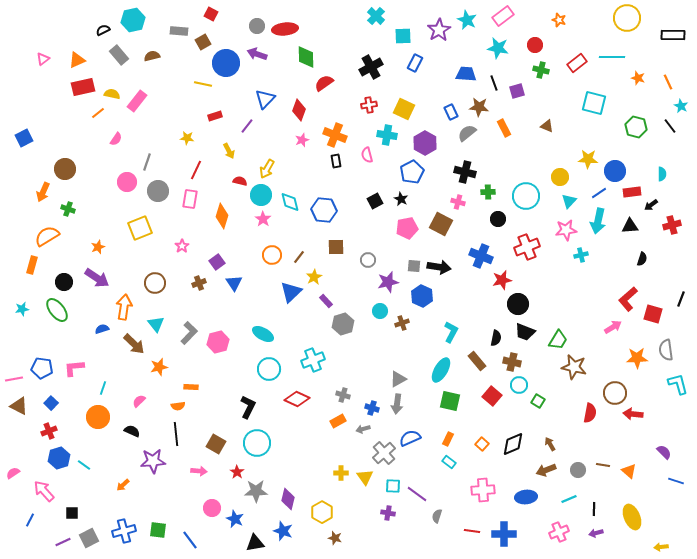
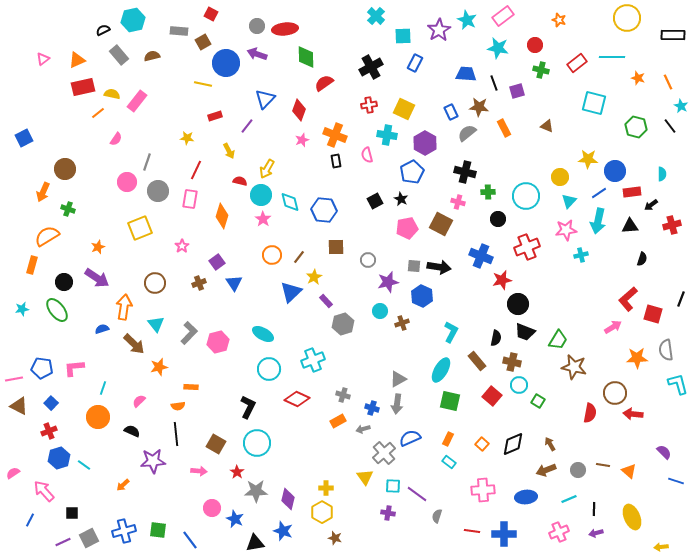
yellow cross at (341, 473): moved 15 px left, 15 px down
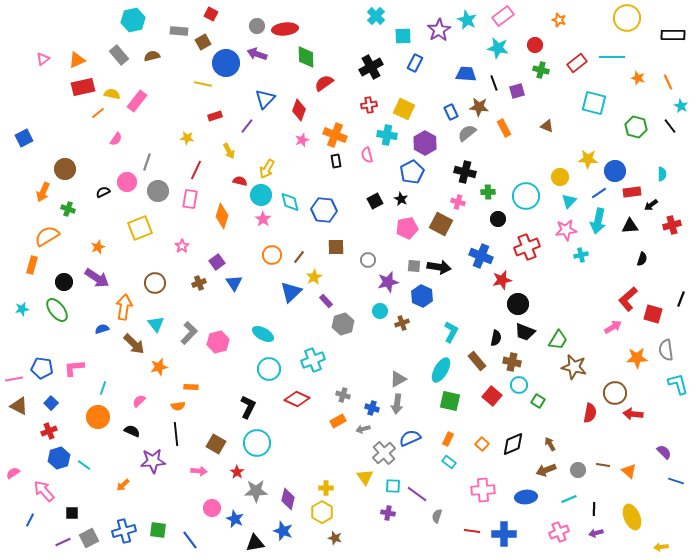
black semicircle at (103, 30): moved 162 px down
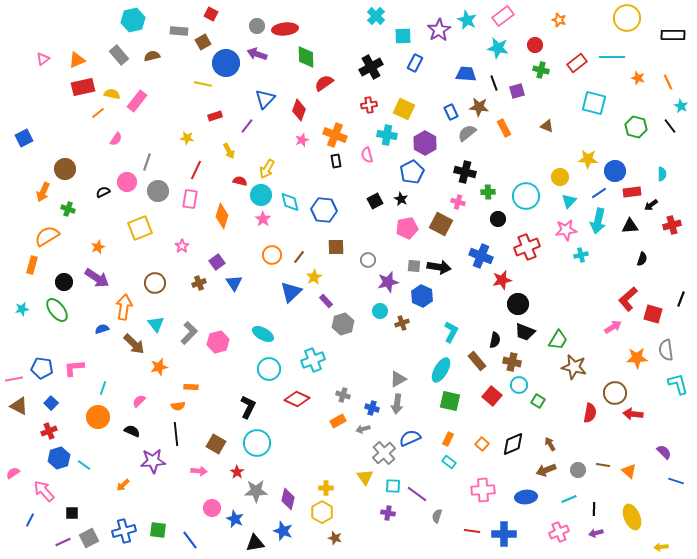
black semicircle at (496, 338): moved 1 px left, 2 px down
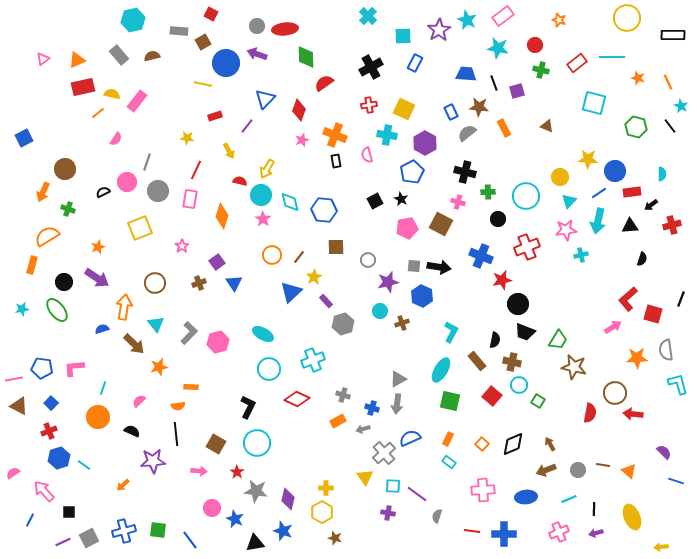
cyan cross at (376, 16): moved 8 px left
gray star at (256, 491): rotated 10 degrees clockwise
black square at (72, 513): moved 3 px left, 1 px up
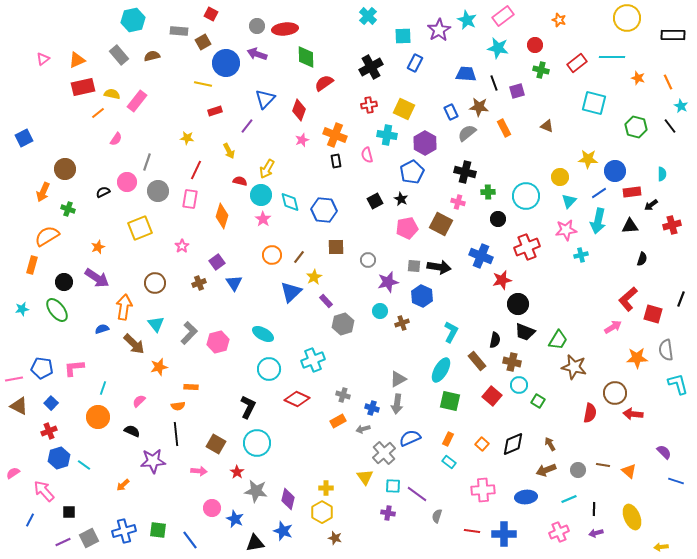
red rectangle at (215, 116): moved 5 px up
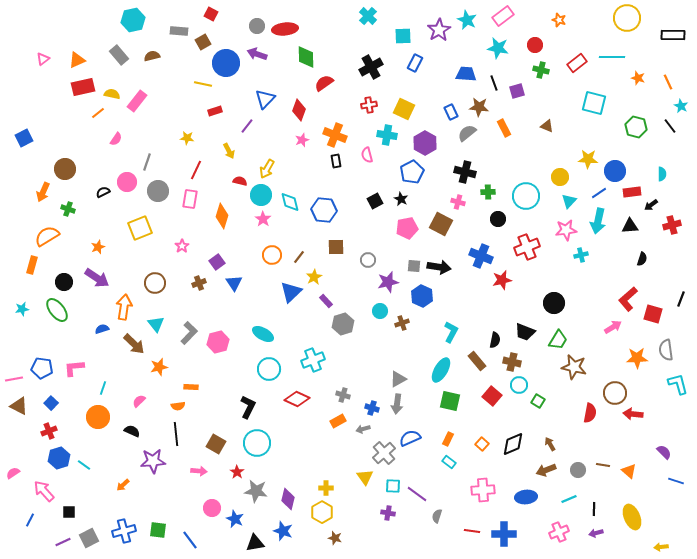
black circle at (518, 304): moved 36 px right, 1 px up
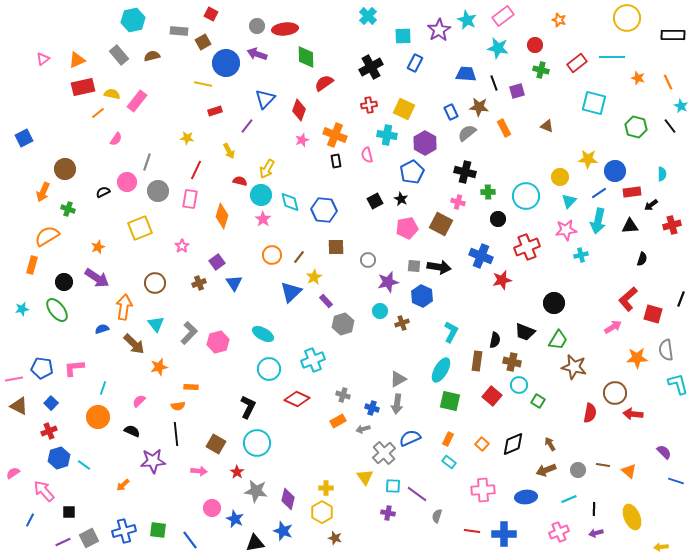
brown rectangle at (477, 361): rotated 48 degrees clockwise
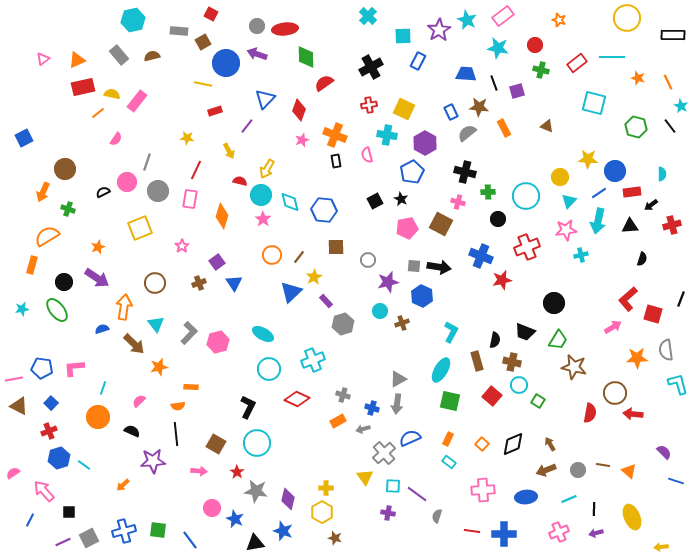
blue rectangle at (415, 63): moved 3 px right, 2 px up
brown rectangle at (477, 361): rotated 24 degrees counterclockwise
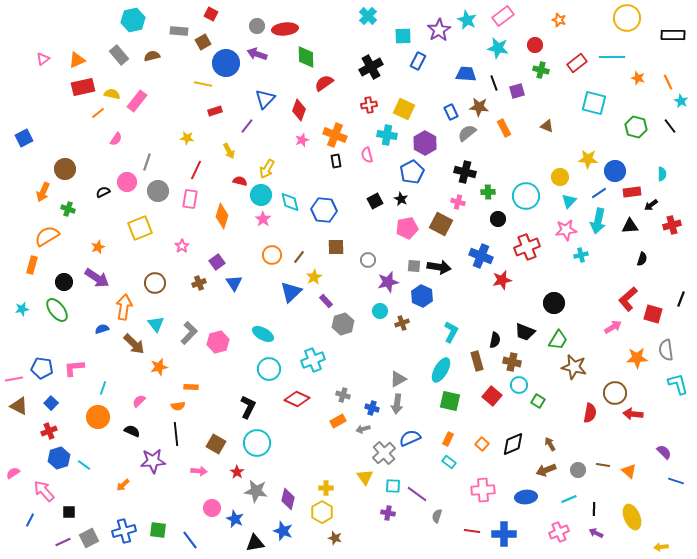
cyan star at (681, 106): moved 5 px up
purple arrow at (596, 533): rotated 40 degrees clockwise
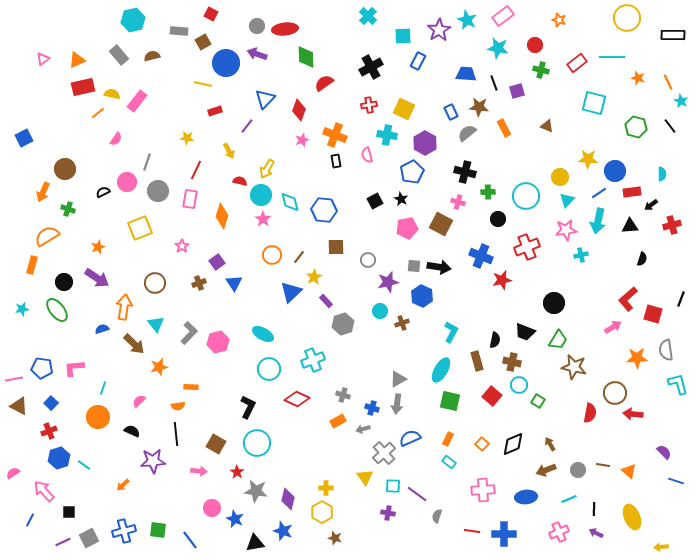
cyan triangle at (569, 201): moved 2 px left, 1 px up
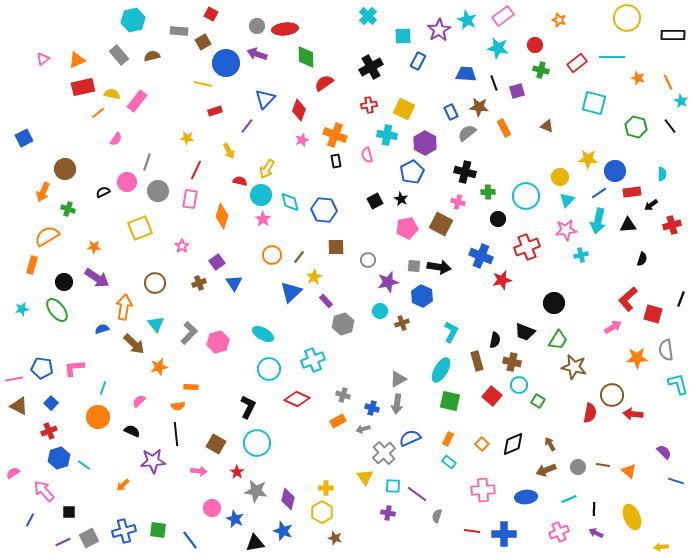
black triangle at (630, 226): moved 2 px left, 1 px up
orange star at (98, 247): moved 4 px left; rotated 24 degrees clockwise
brown circle at (615, 393): moved 3 px left, 2 px down
gray circle at (578, 470): moved 3 px up
